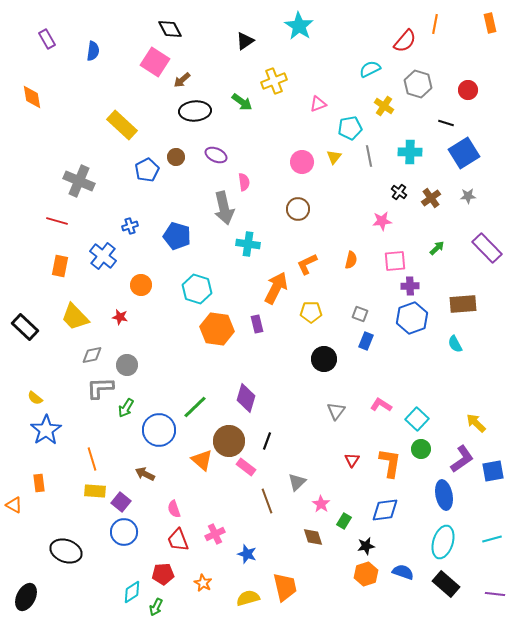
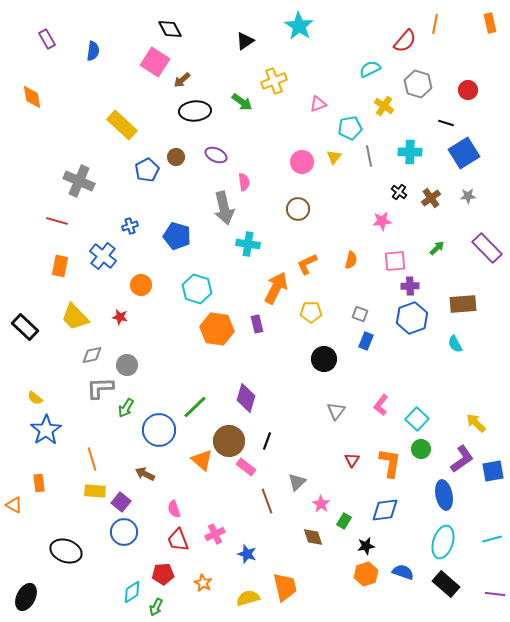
pink L-shape at (381, 405): rotated 85 degrees counterclockwise
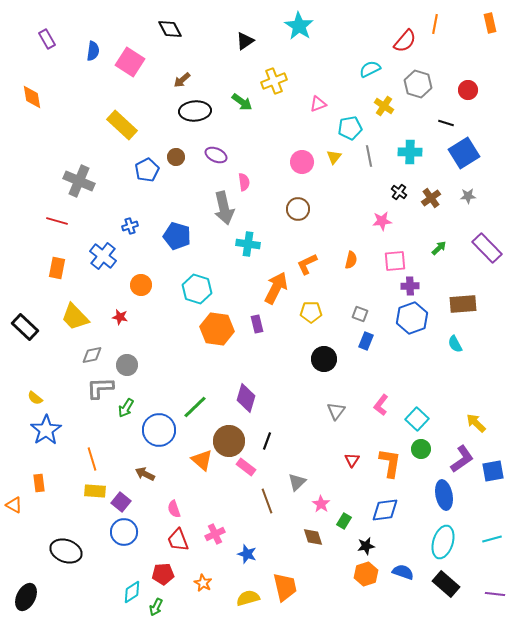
pink square at (155, 62): moved 25 px left
green arrow at (437, 248): moved 2 px right
orange rectangle at (60, 266): moved 3 px left, 2 px down
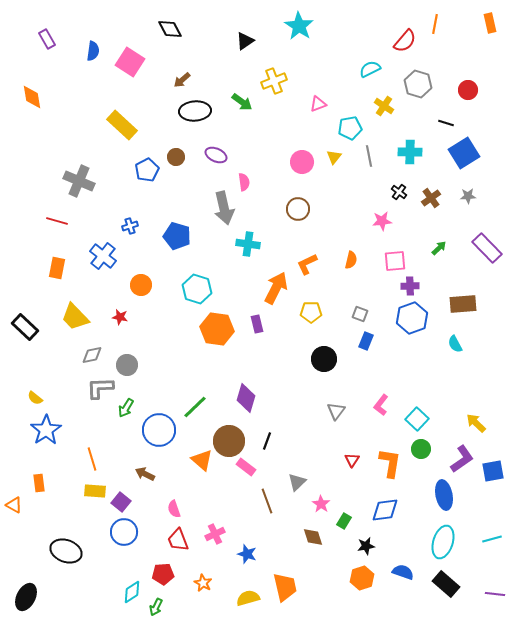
orange hexagon at (366, 574): moved 4 px left, 4 px down
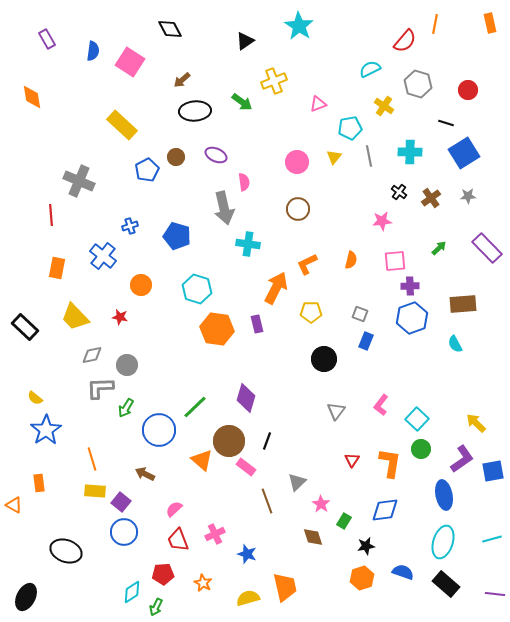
pink circle at (302, 162): moved 5 px left
red line at (57, 221): moved 6 px left, 6 px up; rotated 70 degrees clockwise
pink semicircle at (174, 509): rotated 66 degrees clockwise
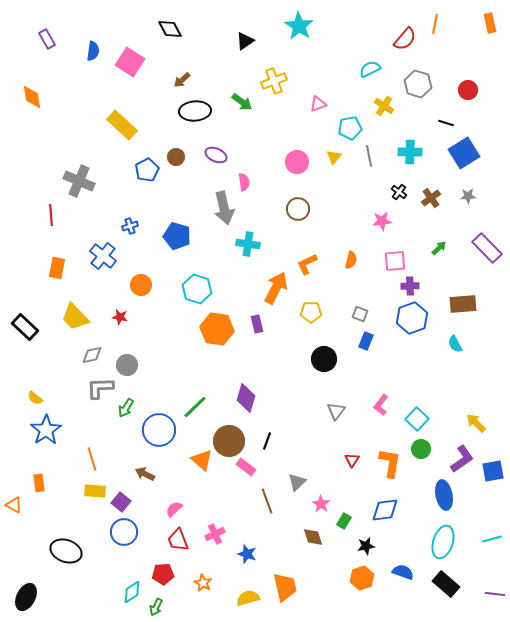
red semicircle at (405, 41): moved 2 px up
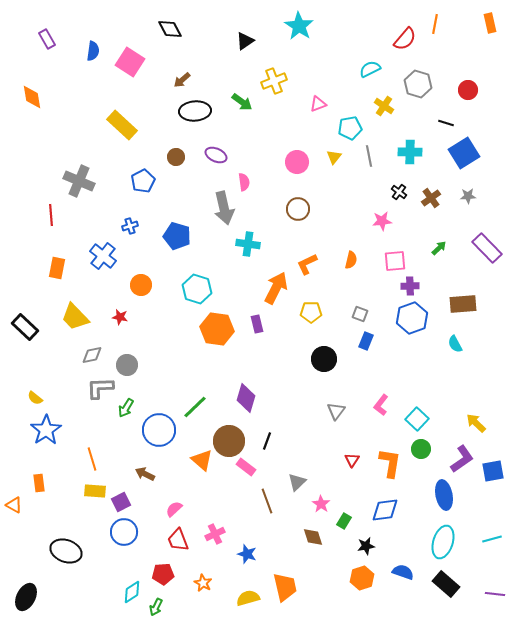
blue pentagon at (147, 170): moved 4 px left, 11 px down
purple square at (121, 502): rotated 24 degrees clockwise
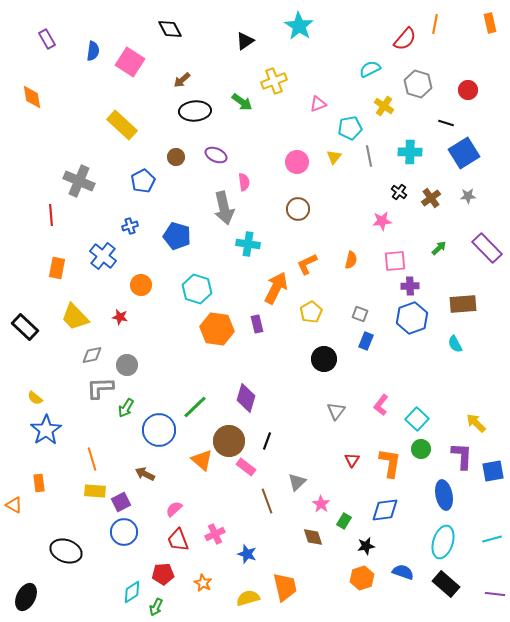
yellow pentagon at (311, 312): rotated 30 degrees counterclockwise
purple L-shape at (462, 459): moved 3 px up; rotated 52 degrees counterclockwise
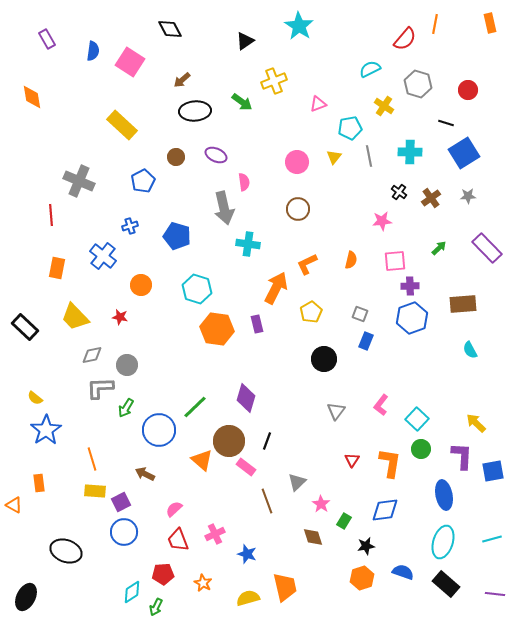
cyan semicircle at (455, 344): moved 15 px right, 6 px down
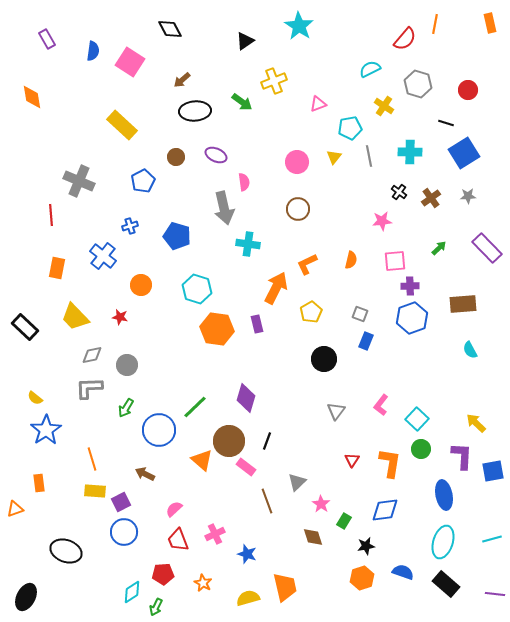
gray L-shape at (100, 388): moved 11 px left
orange triangle at (14, 505): moved 1 px right, 4 px down; rotated 48 degrees counterclockwise
